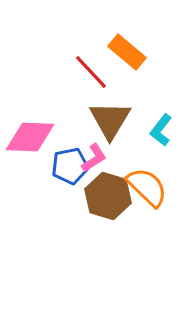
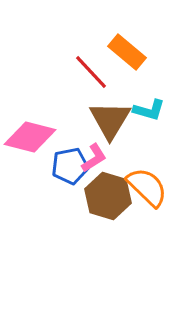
cyan L-shape: moved 12 px left, 20 px up; rotated 112 degrees counterclockwise
pink diamond: rotated 12 degrees clockwise
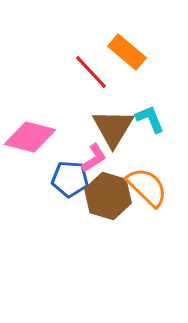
cyan L-shape: moved 1 px right, 9 px down; rotated 128 degrees counterclockwise
brown triangle: moved 3 px right, 8 px down
blue pentagon: moved 13 px down; rotated 15 degrees clockwise
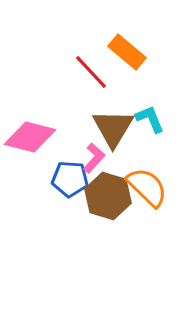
pink L-shape: rotated 16 degrees counterclockwise
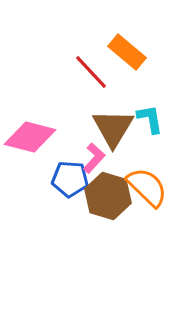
cyan L-shape: rotated 12 degrees clockwise
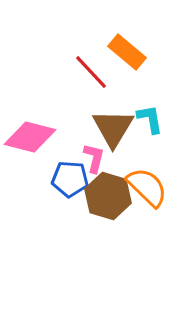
pink L-shape: rotated 28 degrees counterclockwise
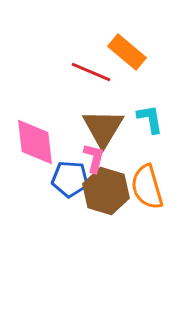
red line: rotated 24 degrees counterclockwise
brown triangle: moved 10 px left
pink diamond: moved 5 px right, 5 px down; rotated 69 degrees clockwise
orange semicircle: rotated 150 degrees counterclockwise
brown hexagon: moved 2 px left, 5 px up
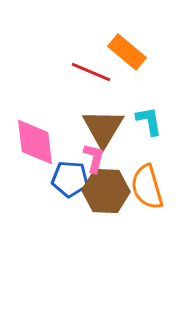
cyan L-shape: moved 1 px left, 2 px down
brown hexagon: rotated 15 degrees counterclockwise
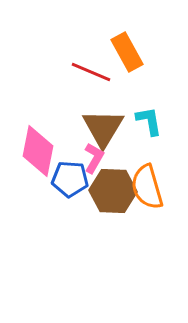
orange rectangle: rotated 21 degrees clockwise
pink diamond: moved 3 px right, 9 px down; rotated 18 degrees clockwise
pink L-shape: rotated 16 degrees clockwise
brown hexagon: moved 7 px right
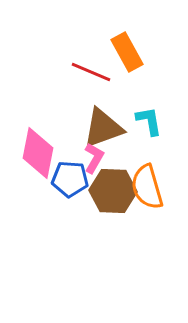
brown triangle: rotated 39 degrees clockwise
pink diamond: moved 2 px down
